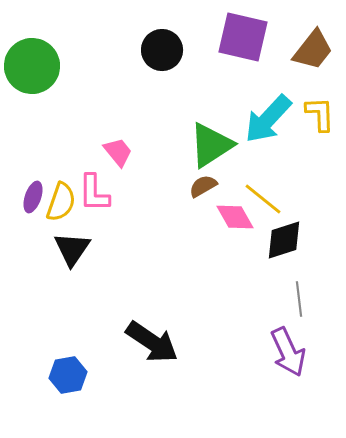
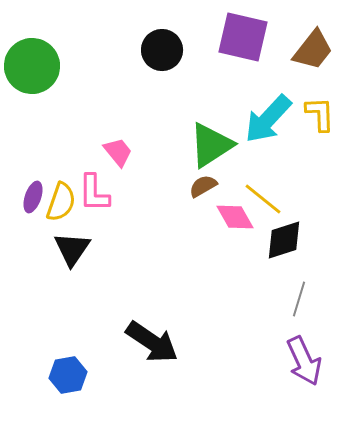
gray line: rotated 24 degrees clockwise
purple arrow: moved 16 px right, 9 px down
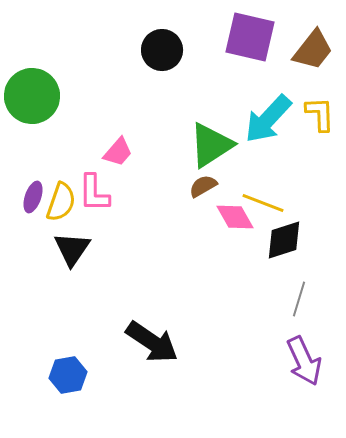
purple square: moved 7 px right
green circle: moved 30 px down
pink trapezoid: rotated 80 degrees clockwise
yellow line: moved 4 px down; rotated 18 degrees counterclockwise
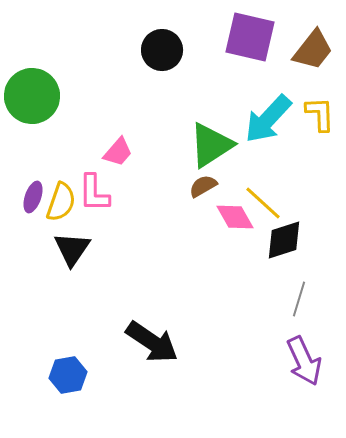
yellow line: rotated 21 degrees clockwise
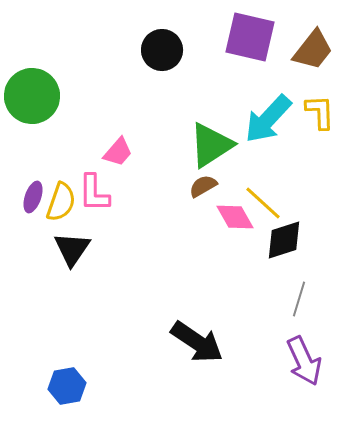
yellow L-shape: moved 2 px up
black arrow: moved 45 px right
blue hexagon: moved 1 px left, 11 px down
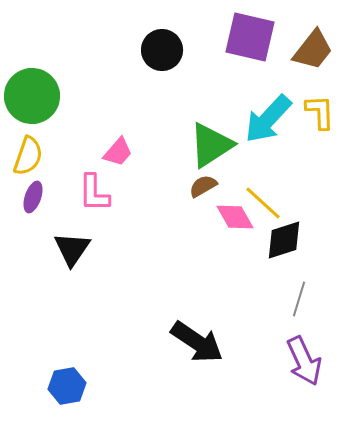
yellow semicircle: moved 33 px left, 46 px up
